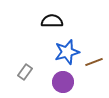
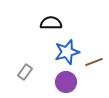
black semicircle: moved 1 px left, 2 px down
purple circle: moved 3 px right
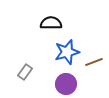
purple circle: moved 2 px down
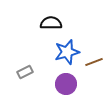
gray rectangle: rotated 28 degrees clockwise
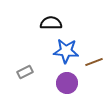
blue star: moved 1 px left, 1 px up; rotated 20 degrees clockwise
purple circle: moved 1 px right, 1 px up
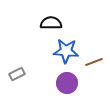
gray rectangle: moved 8 px left, 2 px down
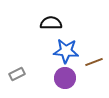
purple circle: moved 2 px left, 5 px up
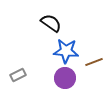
black semicircle: rotated 35 degrees clockwise
gray rectangle: moved 1 px right, 1 px down
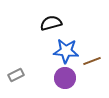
black semicircle: rotated 50 degrees counterclockwise
brown line: moved 2 px left, 1 px up
gray rectangle: moved 2 px left
